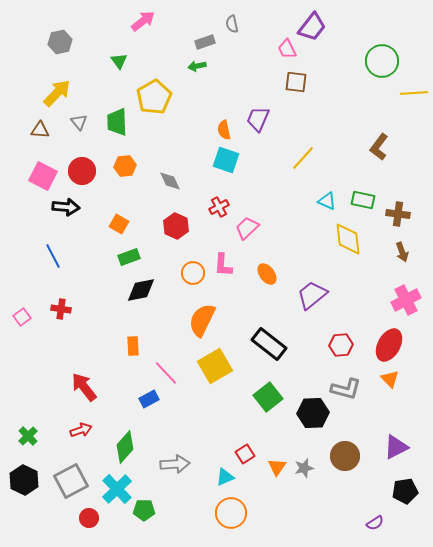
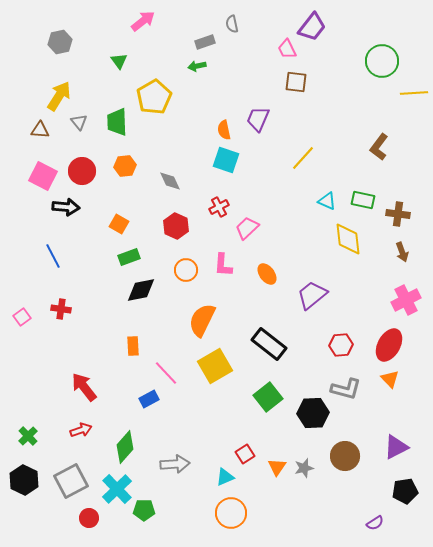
yellow arrow at (57, 93): moved 2 px right, 3 px down; rotated 12 degrees counterclockwise
orange circle at (193, 273): moved 7 px left, 3 px up
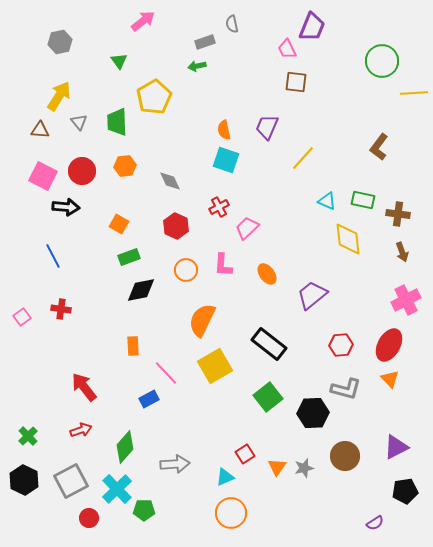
purple trapezoid at (312, 27): rotated 16 degrees counterclockwise
purple trapezoid at (258, 119): moved 9 px right, 8 px down
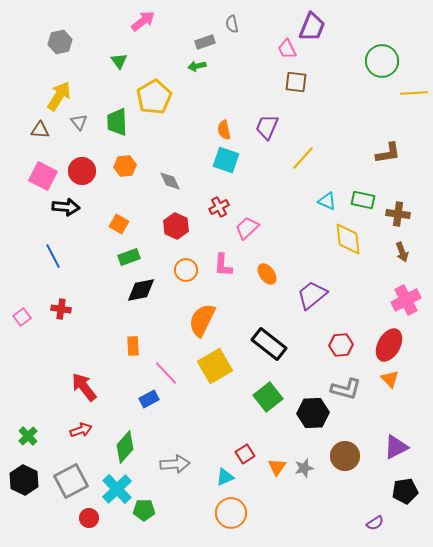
brown L-shape at (379, 147): moved 9 px right, 6 px down; rotated 136 degrees counterclockwise
